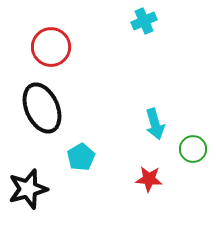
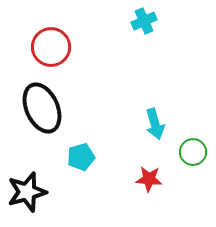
green circle: moved 3 px down
cyan pentagon: rotated 16 degrees clockwise
black star: moved 1 px left, 3 px down
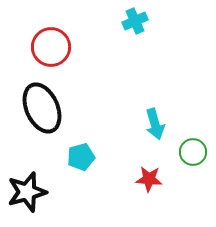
cyan cross: moved 9 px left
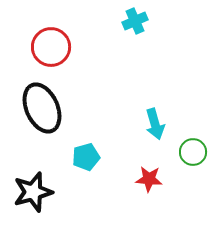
cyan pentagon: moved 5 px right
black star: moved 6 px right
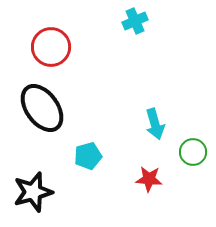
black ellipse: rotated 12 degrees counterclockwise
cyan pentagon: moved 2 px right, 1 px up
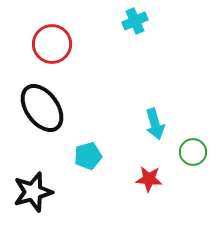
red circle: moved 1 px right, 3 px up
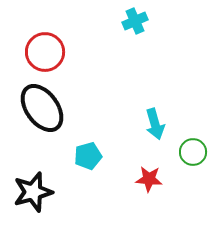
red circle: moved 7 px left, 8 px down
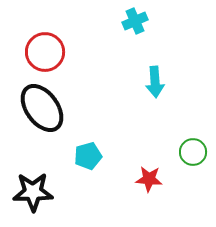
cyan arrow: moved 42 px up; rotated 12 degrees clockwise
black star: rotated 15 degrees clockwise
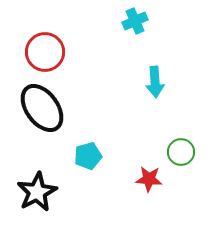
green circle: moved 12 px left
black star: moved 4 px right; rotated 27 degrees counterclockwise
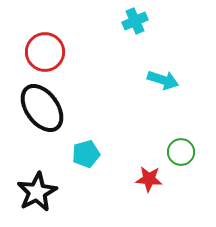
cyan arrow: moved 8 px right, 2 px up; rotated 68 degrees counterclockwise
cyan pentagon: moved 2 px left, 2 px up
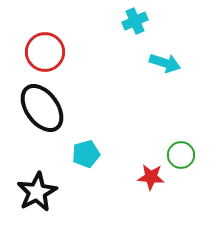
cyan arrow: moved 2 px right, 17 px up
green circle: moved 3 px down
red star: moved 2 px right, 2 px up
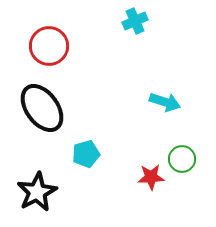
red circle: moved 4 px right, 6 px up
cyan arrow: moved 39 px down
green circle: moved 1 px right, 4 px down
red star: rotated 8 degrees counterclockwise
